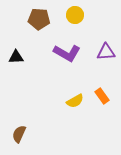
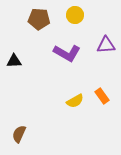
purple triangle: moved 7 px up
black triangle: moved 2 px left, 4 px down
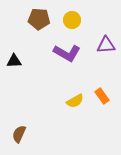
yellow circle: moved 3 px left, 5 px down
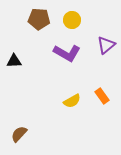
purple triangle: rotated 36 degrees counterclockwise
yellow semicircle: moved 3 px left
brown semicircle: rotated 18 degrees clockwise
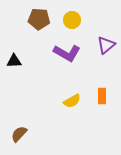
orange rectangle: rotated 35 degrees clockwise
